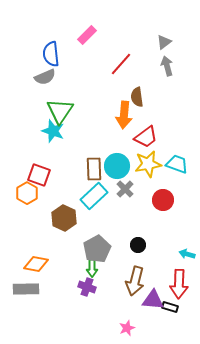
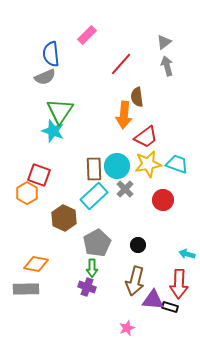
gray pentagon: moved 6 px up
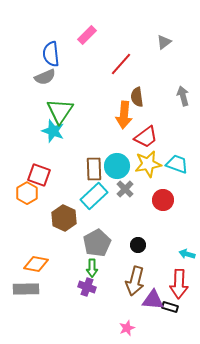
gray arrow: moved 16 px right, 30 px down
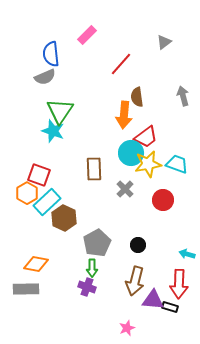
cyan circle: moved 14 px right, 13 px up
cyan rectangle: moved 47 px left, 6 px down
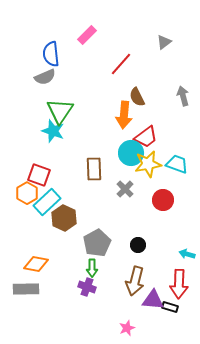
brown semicircle: rotated 18 degrees counterclockwise
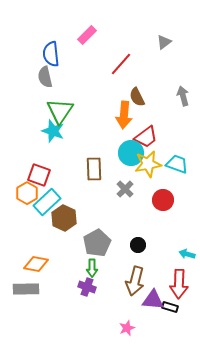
gray semicircle: rotated 100 degrees clockwise
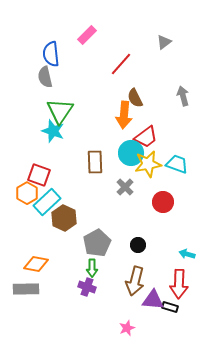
brown semicircle: moved 2 px left, 1 px down
brown rectangle: moved 1 px right, 7 px up
gray cross: moved 2 px up
red circle: moved 2 px down
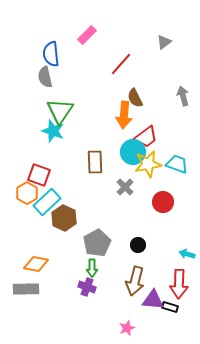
cyan circle: moved 2 px right, 1 px up
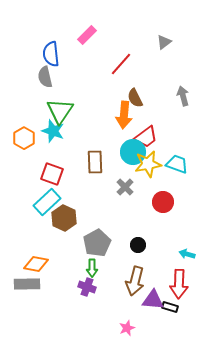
red square: moved 13 px right, 1 px up
orange hexagon: moved 3 px left, 55 px up
gray rectangle: moved 1 px right, 5 px up
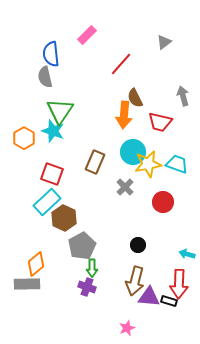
red trapezoid: moved 14 px right, 15 px up; rotated 50 degrees clockwise
brown rectangle: rotated 25 degrees clockwise
gray pentagon: moved 15 px left, 3 px down
orange diamond: rotated 50 degrees counterclockwise
purple triangle: moved 4 px left, 3 px up
black rectangle: moved 1 px left, 6 px up
